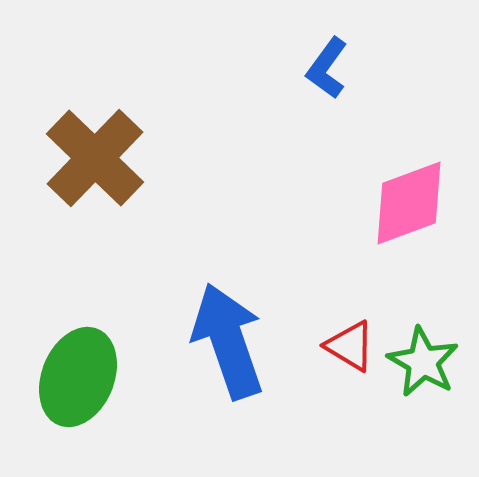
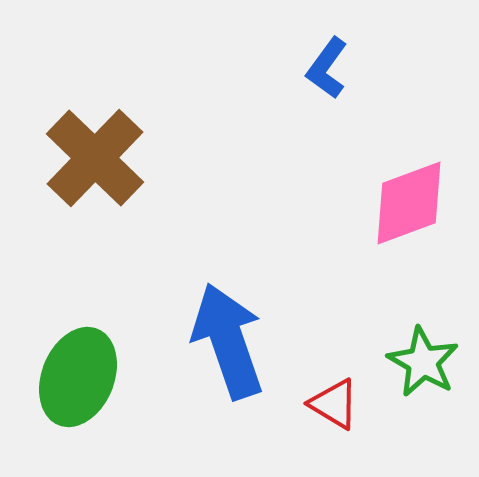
red triangle: moved 16 px left, 58 px down
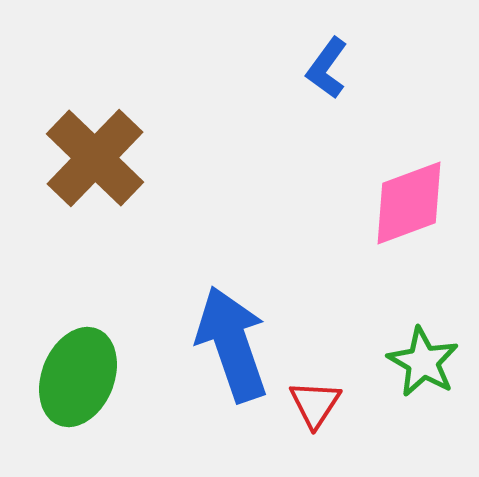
blue arrow: moved 4 px right, 3 px down
red triangle: moved 19 px left; rotated 32 degrees clockwise
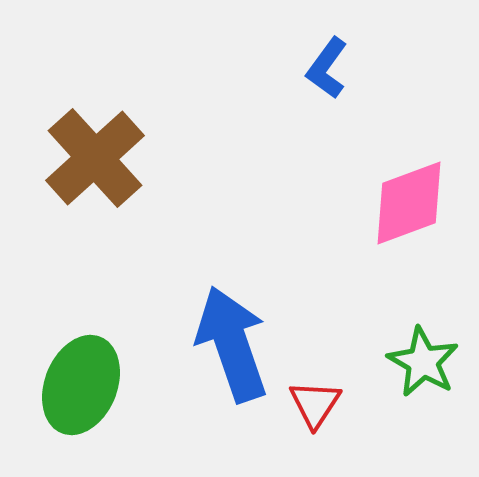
brown cross: rotated 4 degrees clockwise
green ellipse: moved 3 px right, 8 px down
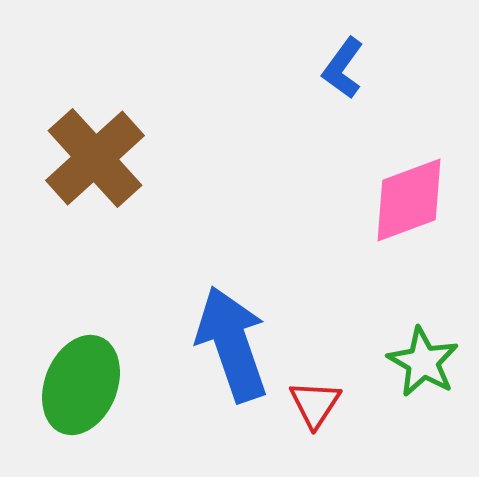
blue L-shape: moved 16 px right
pink diamond: moved 3 px up
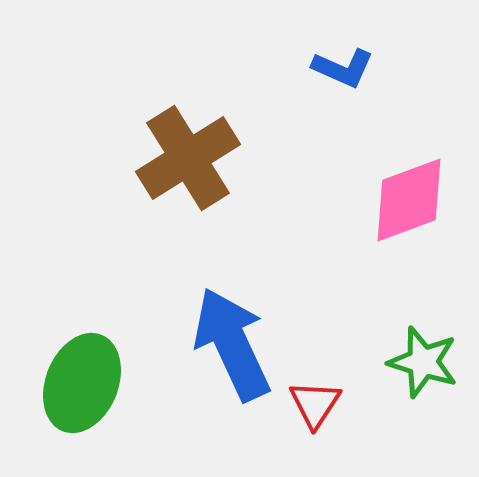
blue L-shape: rotated 102 degrees counterclockwise
brown cross: moved 93 px right; rotated 10 degrees clockwise
blue arrow: rotated 6 degrees counterclockwise
green star: rotated 12 degrees counterclockwise
green ellipse: moved 1 px right, 2 px up
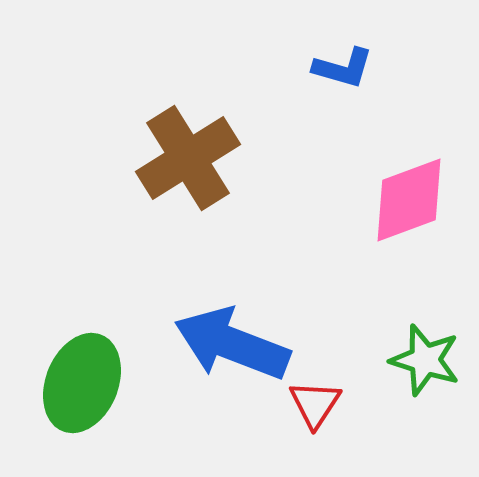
blue L-shape: rotated 8 degrees counterclockwise
blue arrow: rotated 44 degrees counterclockwise
green star: moved 2 px right, 2 px up
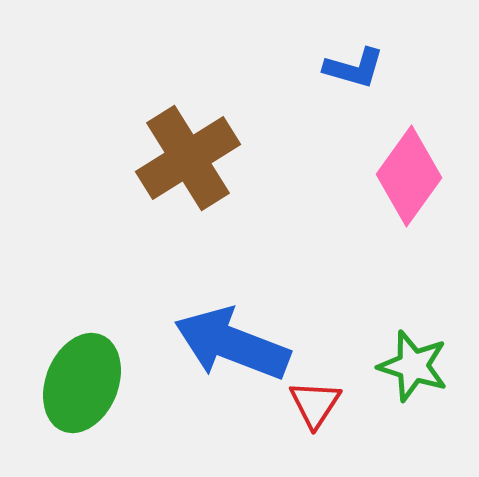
blue L-shape: moved 11 px right
pink diamond: moved 24 px up; rotated 34 degrees counterclockwise
green star: moved 12 px left, 6 px down
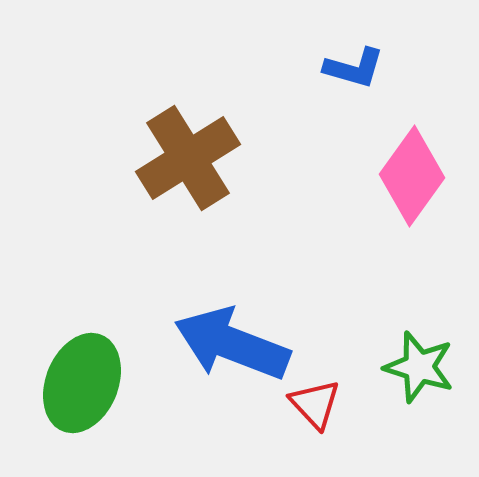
pink diamond: moved 3 px right
green star: moved 6 px right, 1 px down
red triangle: rotated 16 degrees counterclockwise
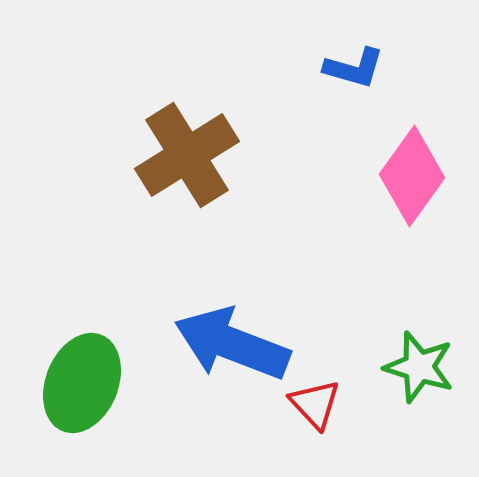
brown cross: moved 1 px left, 3 px up
